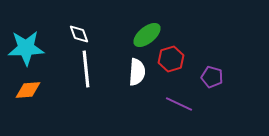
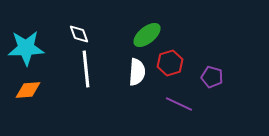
red hexagon: moved 1 px left, 4 px down
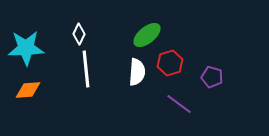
white diamond: rotated 45 degrees clockwise
purple line: rotated 12 degrees clockwise
